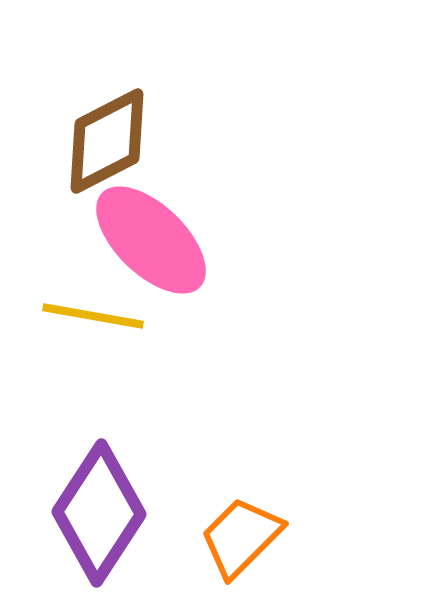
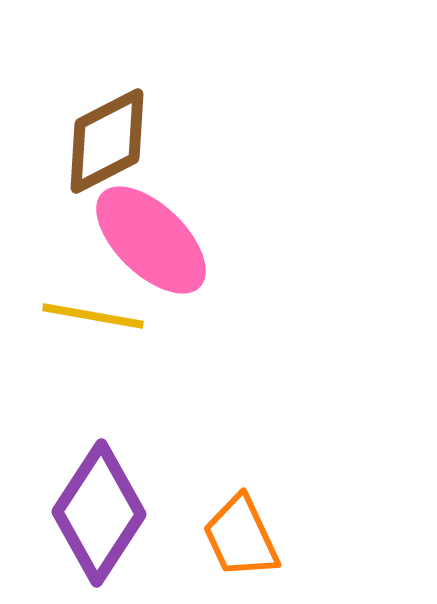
orange trapezoid: rotated 70 degrees counterclockwise
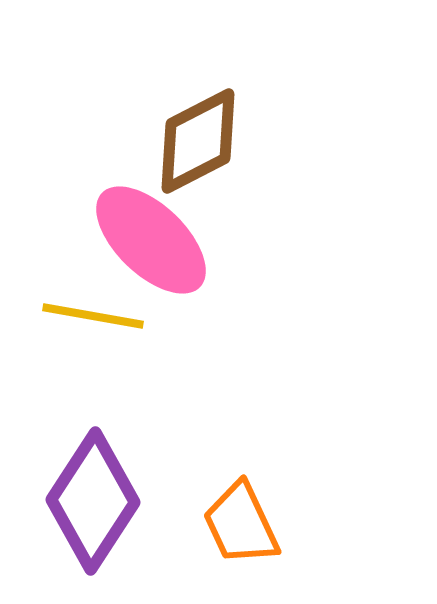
brown diamond: moved 91 px right
purple diamond: moved 6 px left, 12 px up
orange trapezoid: moved 13 px up
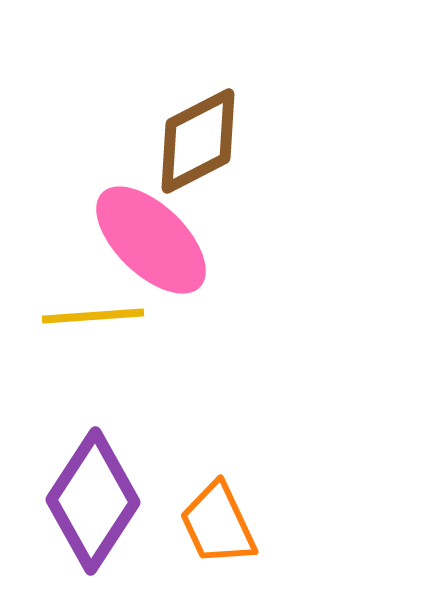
yellow line: rotated 14 degrees counterclockwise
orange trapezoid: moved 23 px left
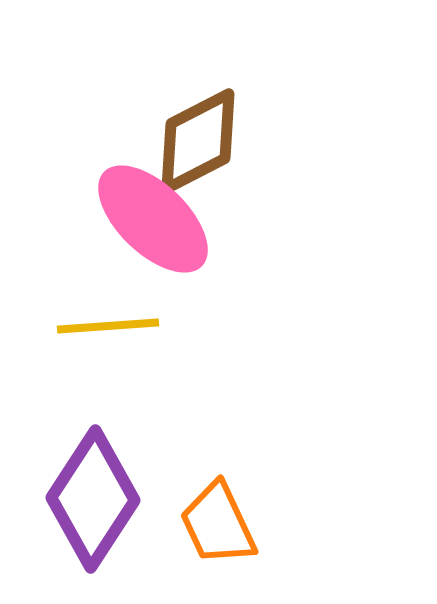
pink ellipse: moved 2 px right, 21 px up
yellow line: moved 15 px right, 10 px down
purple diamond: moved 2 px up
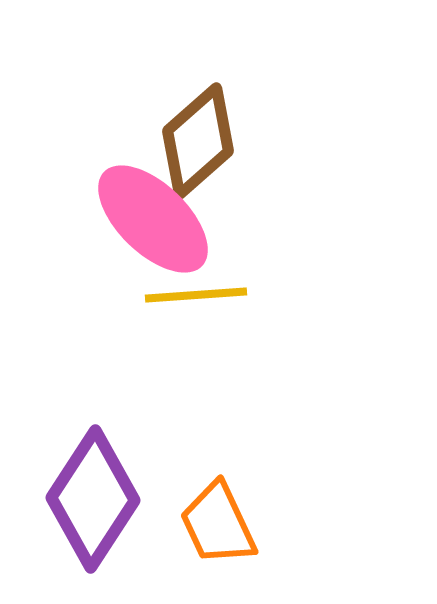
brown diamond: rotated 14 degrees counterclockwise
yellow line: moved 88 px right, 31 px up
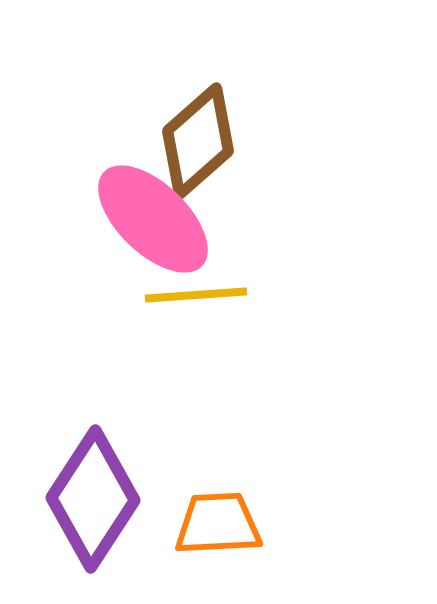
orange trapezoid: rotated 112 degrees clockwise
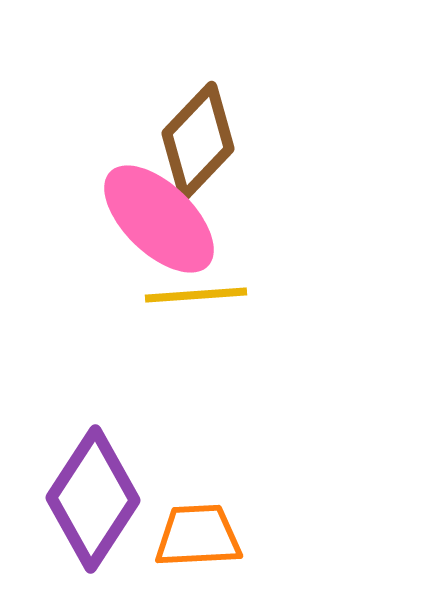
brown diamond: rotated 5 degrees counterclockwise
pink ellipse: moved 6 px right
orange trapezoid: moved 20 px left, 12 px down
